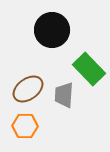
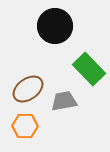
black circle: moved 3 px right, 4 px up
gray trapezoid: moved 6 px down; rotated 76 degrees clockwise
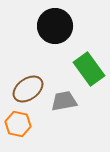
green rectangle: rotated 8 degrees clockwise
orange hexagon: moved 7 px left, 2 px up; rotated 10 degrees clockwise
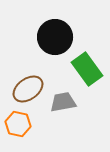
black circle: moved 11 px down
green rectangle: moved 2 px left
gray trapezoid: moved 1 px left, 1 px down
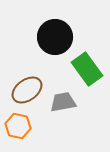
brown ellipse: moved 1 px left, 1 px down
orange hexagon: moved 2 px down
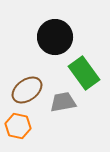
green rectangle: moved 3 px left, 4 px down
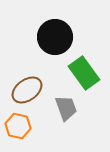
gray trapezoid: moved 3 px right, 6 px down; rotated 80 degrees clockwise
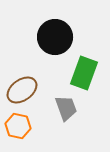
green rectangle: rotated 56 degrees clockwise
brown ellipse: moved 5 px left
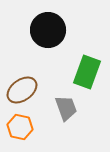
black circle: moved 7 px left, 7 px up
green rectangle: moved 3 px right, 1 px up
orange hexagon: moved 2 px right, 1 px down
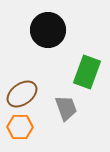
brown ellipse: moved 4 px down
orange hexagon: rotated 10 degrees counterclockwise
